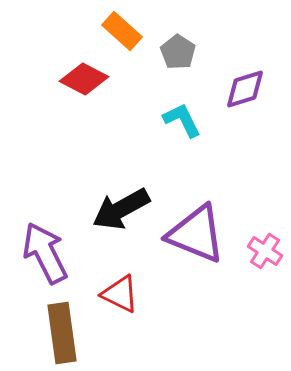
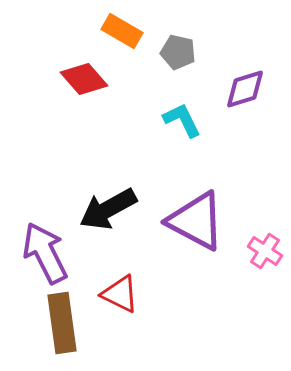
orange rectangle: rotated 12 degrees counterclockwise
gray pentagon: rotated 20 degrees counterclockwise
red diamond: rotated 21 degrees clockwise
black arrow: moved 13 px left
purple triangle: moved 13 px up; rotated 6 degrees clockwise
brown rectangle: moved 10 px up
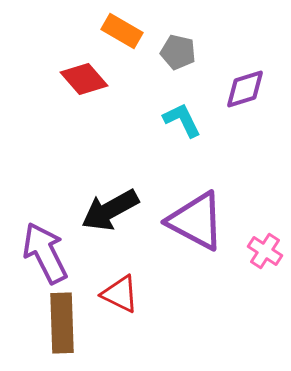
black arrow: moved 2 px right, 1 px down
brown rectangle: rotated 6 degrees clockwise
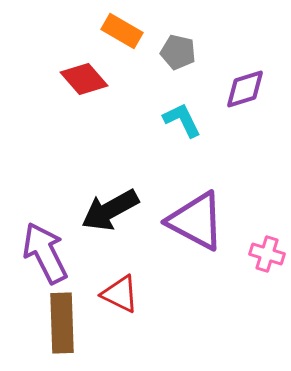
pink cross: moved 2 px right, 3 px down; rotated 16 degrees counterclockwise
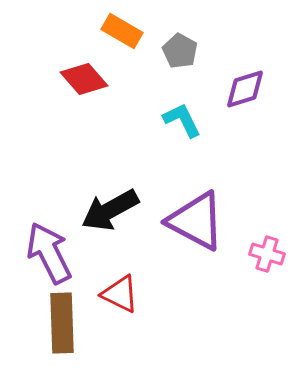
gray pentagon: moved 2 px right, 1 px up; rotated 16 degrees clockwise
purple arrow: moved 4 px right
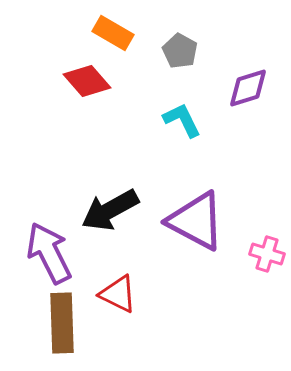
orange rectangle: moved 9 px left, 2 px down
red diamond: moved 3 px right, 2 px down
purple diamond: moved 3 px right, 1 px up
red triangle: moved 2 px left
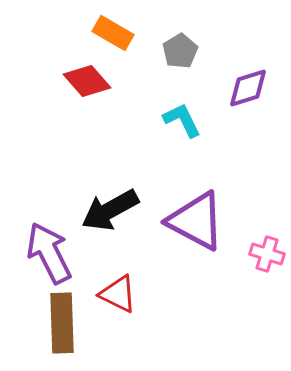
gray pentagon: rotated 12 degrees clockwise
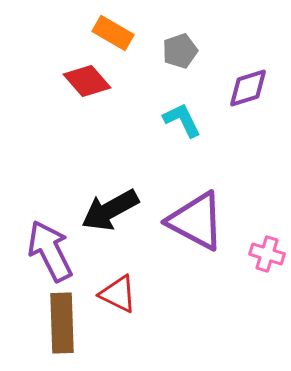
gray pentagon: rotated 12 degrees clockwise
purple arrow: moved 1 px right, 2 px up
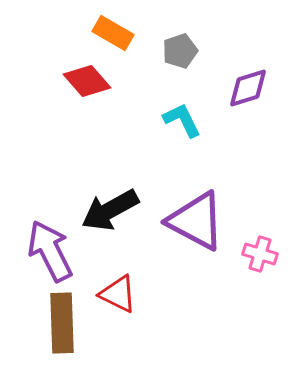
pink cross: moved 7 px left
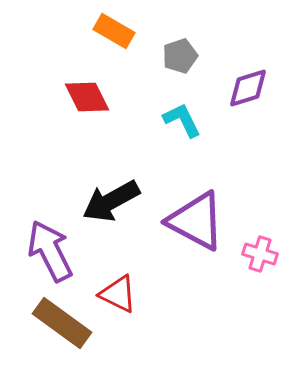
orange rectangle: moved 1 px right, 2 px up
gray pentagon: moved 5 px down
red diamond: moved 16 px down; rotated 15 degrees clockwise
black arrow: moved 1 px right, 9 px up
brown rectangle: rotated 52 degrees counterclockwise
